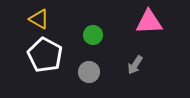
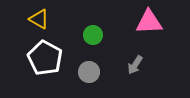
white pentagon: moved 3 px down
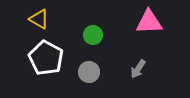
white pentagon: moved 1 px right
gray arrow: moved 3 px right, 4 px down
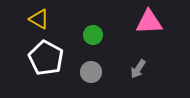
gray circle: moved 2 px right
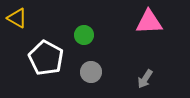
yellow triangle: moved 22 px left, 1 px up
green circle: moved 9 px left
gray arrow: moved 7 px right, 10 px down
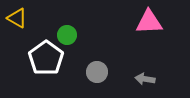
green circle: moved 17 px left
white pentagon: rotated 8 degrees clockwise
gray circle: moved 6 px right
gray arrow: rotated 66 degrees clockwise
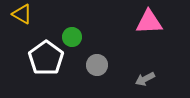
yellow triangle: moved 5 px right, 4 px up
green circle: moved 5 px right, 2 px down
gray circle: moved 7 px up
gray arrow: rotated 36 degrees counterclockwise
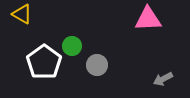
pink triangle: moved 1 px left, 3 px up
green circle: moved 9 px down
white pentagon: moved 2 px left, 4 px down
gray arrow: moved 18 px right
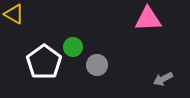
yellow triangle: moved 8 px left
green circle: moved 1 px right, 1 px down
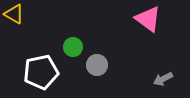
pink triangle: rotated 40 degrees clockwise
white pentagon: moved 3 px left, 10 px down; rotated 24 degrees clockwise
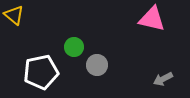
yellow triangle: moved 1 px down; rotated 10 degrees clockwise
pink triangle: moved 4 px right; rotated 24 degrees counterclockwise
green circle: moved 1 px right
